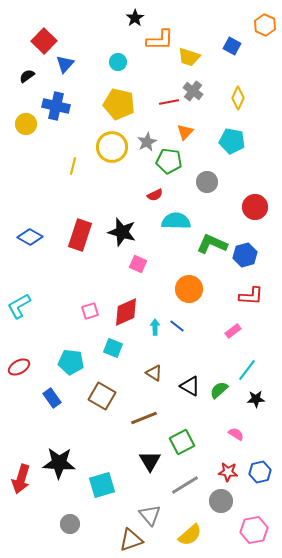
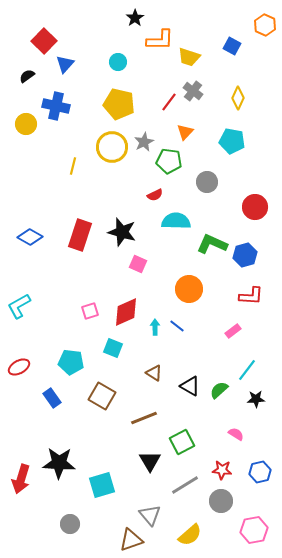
red line at (169, 102): rotated 42 degrees counterclockwise
gray star at (147, 142): moved 3 px left
red star at (228, 472): moved 6 px left, 2 px up
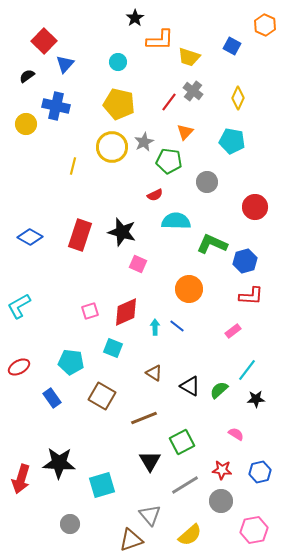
blue hexagon at (245, 255): moved 6 px down
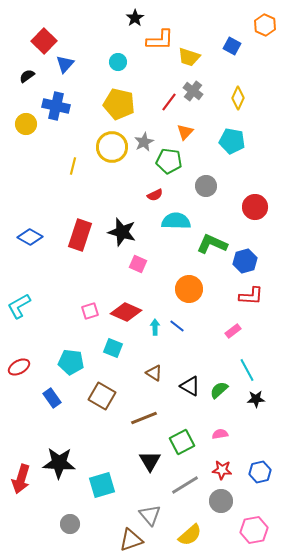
gray circle at (207, 182): moved 1 px left, 4 px down
red diamond at (126, 312): rotated 48 degrees clockwise
cyan line at (247, 370): rotated 65 degrees counterclockwise
pink semicircle at (236, 434): moved 16 px left; rotated 42 degrees counterclockwise
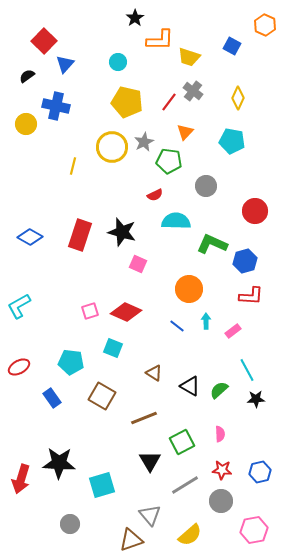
yellow pentagon at (119, 104): moved 8 px right, 2 px up
red circle at (255, 207): moved 4 px down
cyan arrow at (155, 327): moved 51 px right, 6 px up
pink semicircle at (220, 434): rotated 98 degrees clockwise
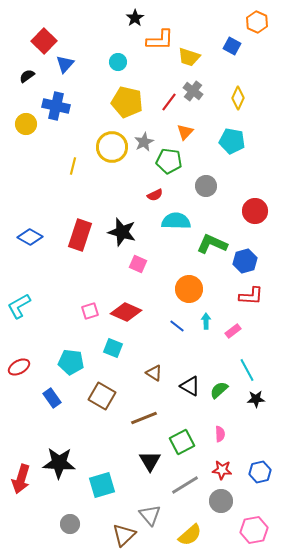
orange hexagon at (265, 25): moved 8 px left, 3 px up
brown triangle at (131, 540): moved 7 px left, 5 px up; rotated 25 degrees counterclockwise
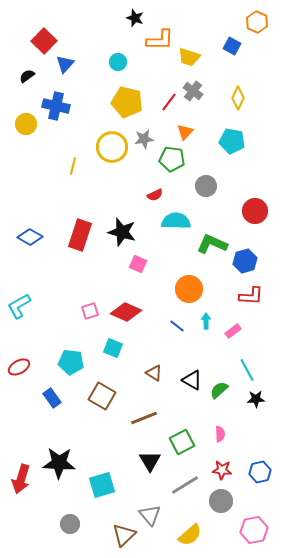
black star at (135, 18): rotated 18 degrees counterclockwise
gray star at (144, 142): moved 3 px up; rotated 18 degrees clockwise
green pentagon at (169, 161): moved 3 px right, 2 px up
black triangle at (190, 386): moved 2 px right, 6 px up
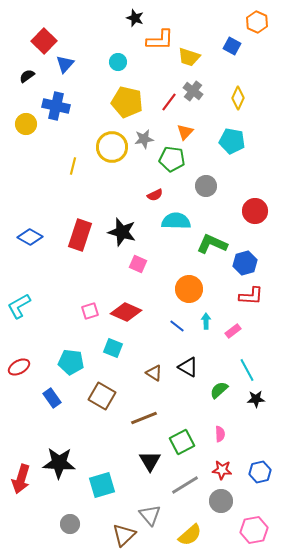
blue hexagon at (245, 261): moved 2 px down
black triangle at (192, 380): moved 4 px left, 13 px up
